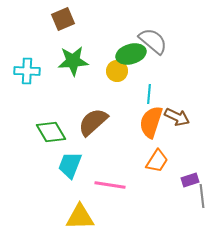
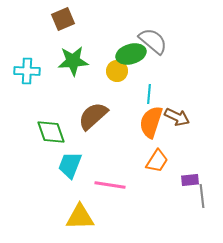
brown semicircle: moved 6 px up
green diamond: rotated 12 degrees clockwise
purple rectangle: rotated 12 degrees clockwise
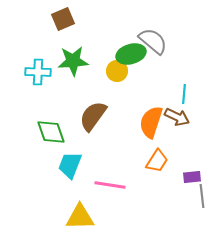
cyan cross: moved 11 px right, 1 px down
cyan line: moved 35 px right
brown semicircle: rotated 12 degrees counterclockwise
purple rectangle: moved 2 px right, 3 px up
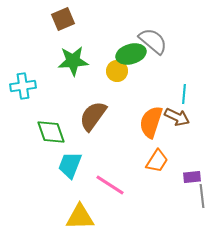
cyan cross: moved 15 px left, 14 px down; rotated 10 degrees counterclockwise
pink line: rotated 24 degrees clockwise
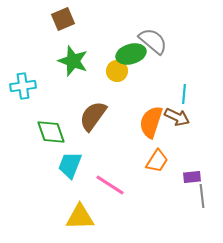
green star: rotated 24 degrees clockwise
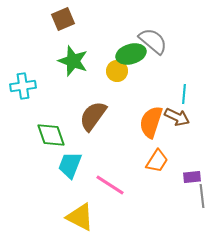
green diamond: moved 3 px down
yellow triangle: rotated 28 degrees clockwise
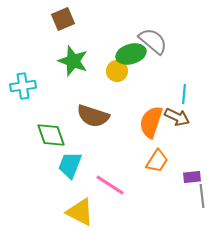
brown semicircle: rotated 108 degrees counterclockwise
yellow triangle: moved 5 px up
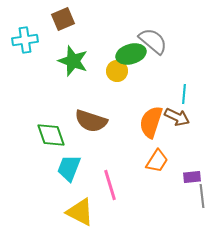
cyan cross: moved 2 px right, 46 px up
brown semicircle: moved 2 px left, 5 px down
cyan trapezoid: moved 1 px left, 3 px down
pink line: rotated 40 degrees clockwise
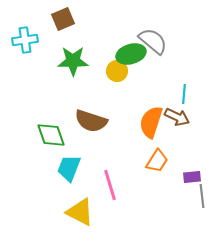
green star: rotated 20 degrees counterclockwise
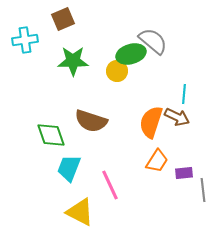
purple rectangle: moved 8 px left, 4 px up
pink line: rotated 8 degrees counterclockwise
gray line: moved 1 px right, 6 px up
